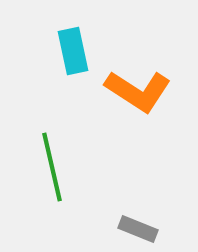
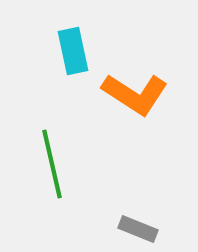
orange L-shape: moved 3 px left, 3 px down
green line: moved 3 px up
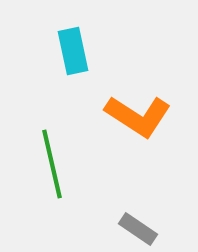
orange L-shape: moved 3 px right, 22 px down
gray rectangle: rotated 12 degrees clockwise
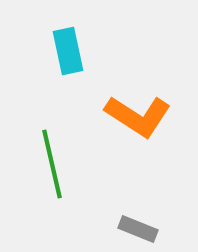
cyan rectangle: moved 5 px left
gray rectangle: rotated 12 degrees counterclockwise
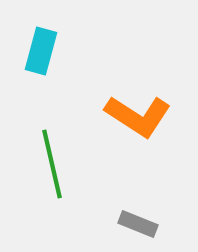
cyan rectangle: moved 27 px left; rotated 27 degrees clockwise
gray rectangle: moved 5 px up
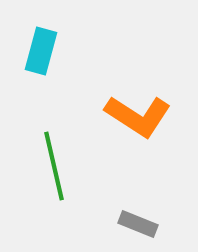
green line: moved 2 px right, 2 px down
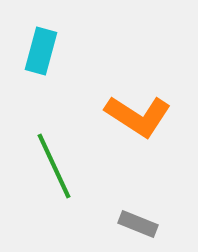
green line: rotated 12 degrees counterclockwise
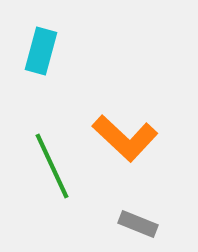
orange L-shape: moved 13 px left, 22 px down; rotated 10 degrees clockwise
green line: moved 2 px left
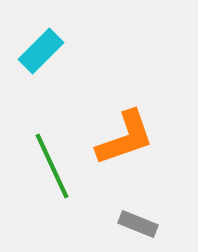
cyan rectangle: rotated 30 degrees clockwise
orange L-shape: rotated 62 degrees counterclockwise
